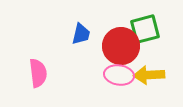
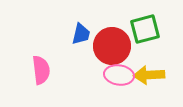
red circle: moved 9 px left
pink semicircle: moved 3 px right, 3 px up
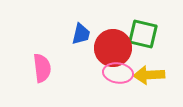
green square: moved 2 px left, 5 px down; rotated 28 degrees clockwise
red circle: moved 1 px right, 2 px down
pink semicircle: moved 1 px right, 2 px up
pink ellipse: moved 1 px left, 2 px up
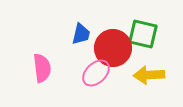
pink ellipse: moved 22 px left; rotated 52 degrees counterclockwise
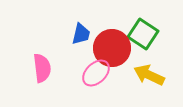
green square: rotated 20 degrees clockwise
red circle: moved 1 px left
yellow arrow: rotated 28 degrees clockwise
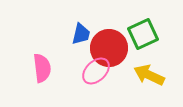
green square: rotated 32 degrees clockwise
red circle: moved 3 px left
pink ellipse: moved 2 px up
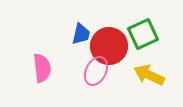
red circle: moved 2 px up
pink ellipse: rotated 20 degrees counterclockwise
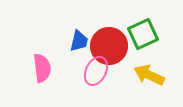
blue trapezoid: moved 2 px left, 7 px down
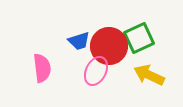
green square: moved 4 px left, 4 px down
blue trapezoid: rotated 60 degrees clockwise
